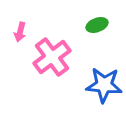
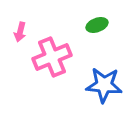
pink cross: rotated 15 degrees clockwise
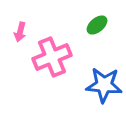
green ellipse: rotated 20 degrees counterclockwise
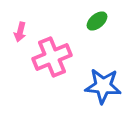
green ellipse: moved 4 px up
blue star: moved 1 px left, 1 px down
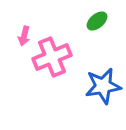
pink arrow: moved 4 px right, 4 px down
blue star: rotated 15 degrees counterclockwise
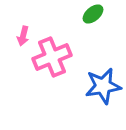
green ellipse: moved 4 px left, 7 px up
pink arrow: moved 1 px left
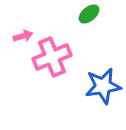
green ellipse: moved 4 px left
pink arrow: rotated 120 degrees counterclockwise
